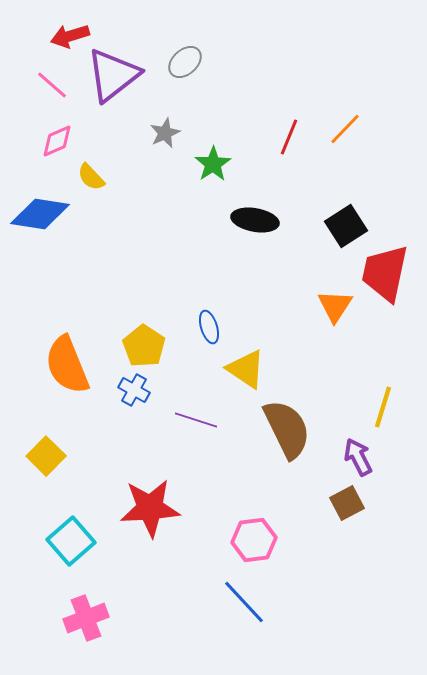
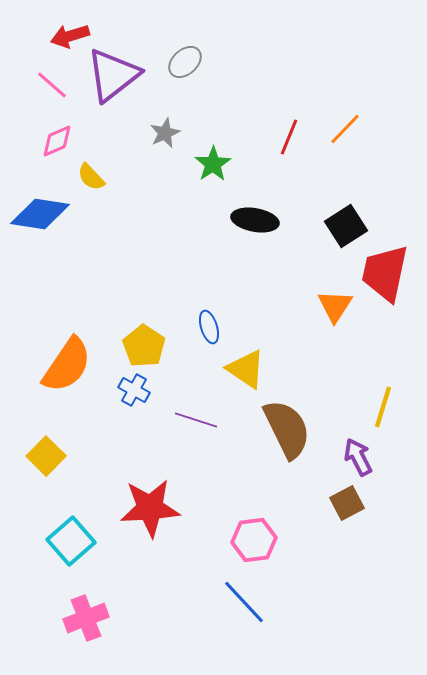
orange semicircle: rotated 124 degrees counterclockwise
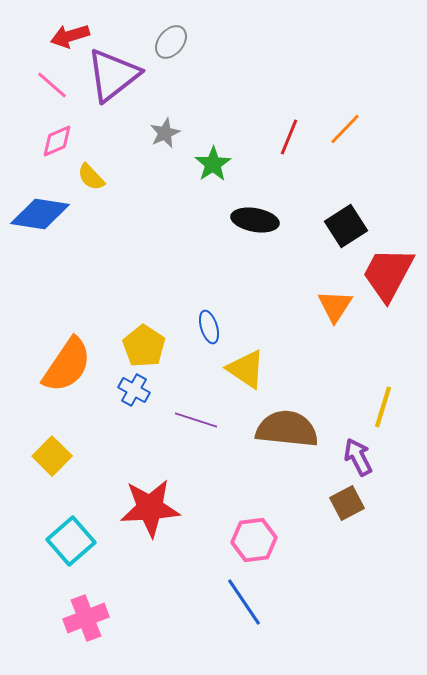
gray ellipse: moved 14 px left, 20 px up; rotated 8 degrees counterclockwise
red trapezoid: moved 3 px right, 1 px down; rotated 16 degrees clockwise
brown semicircle: rotated 58 degrees counterclockwise
yellow square: moved 6 px right
blue line: rotated 9 degrees clockwise
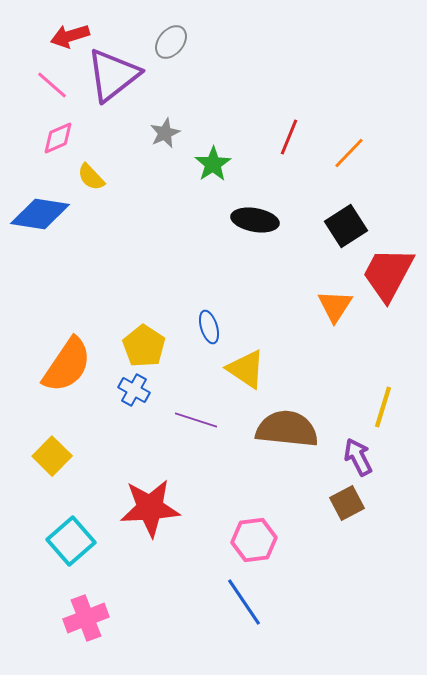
orange line: moved 4 px right, 24 px down
pink diamond: moved 1 px right, 3 px up
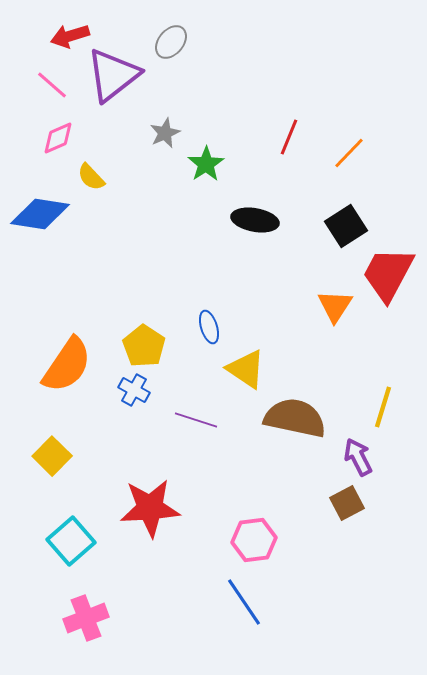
green star: moved 7 px left
brown semicircle: moved 8 px right, 11 px up; rotated 6 degrees clockwise
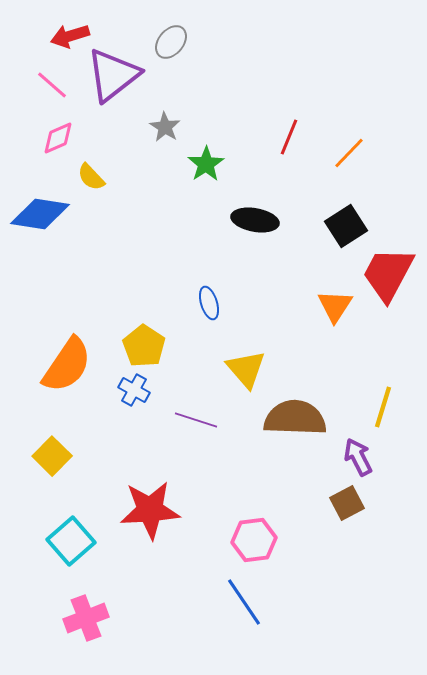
gray star: moved 6 px up; rotated 16 degrees counterclockwise
blue ellipse: moved 24 px up
yellow triangle: rotated 15 degrees clockwise
brown semicircle: rotated 10 degrees counterclockwise
red star: moved 2 px down
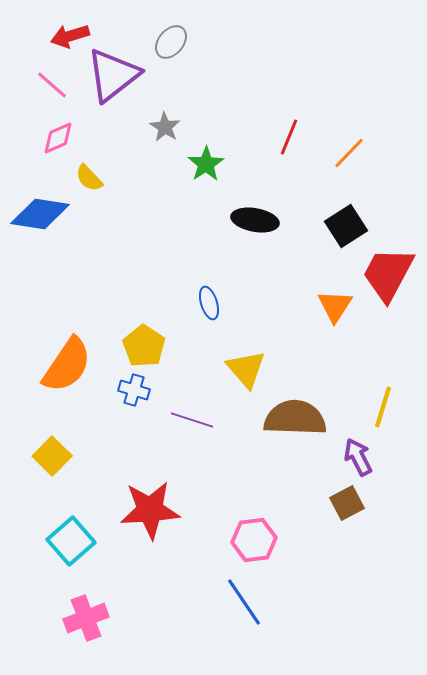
yellow semicircle: moved 2 px left, 1 px down
blue cross: rotated 12 degrees counterclockwise
purple line: moved 4 px left
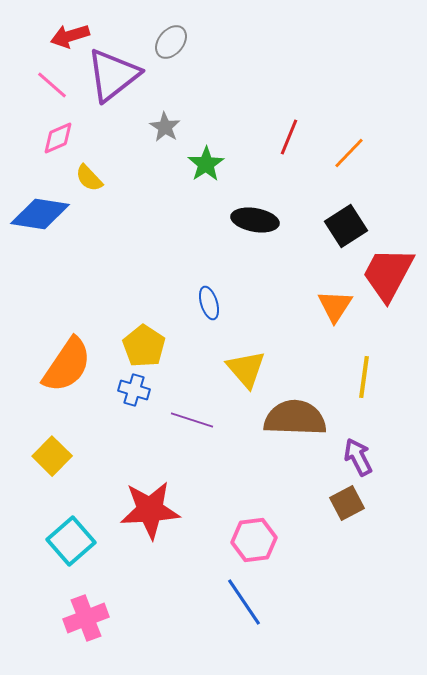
yellow line: moved 19 px left, 30 px up; rotated 9 degrees counterclockwise
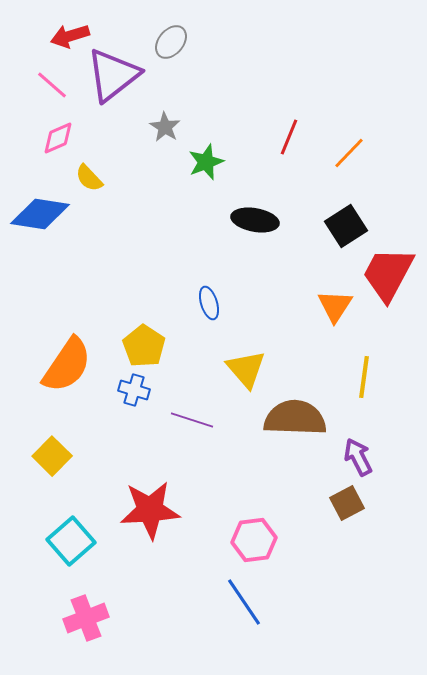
green star: moved 2 px up; rotated 12 degrees clockwise
